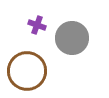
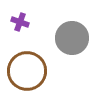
purple cross: moved 17 px left, 3 px up
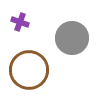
brown circle: moved 2 px right, 1 px up
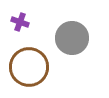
brown circle: moved 3 px up
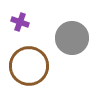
brown circle: moved 1 px up
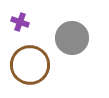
brown circle: moved 1 px right, 1 px up
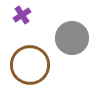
purple cross: moved 2 px right, 7 px up; rotated 36 degrees clockwise
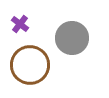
purple cross: moved 2 px left, 9 px down; rotated 18 degrees counterclockwise
